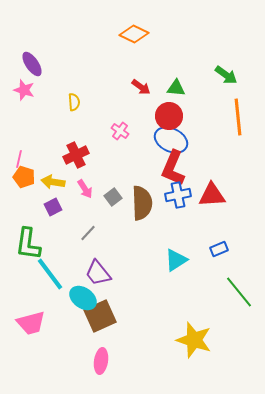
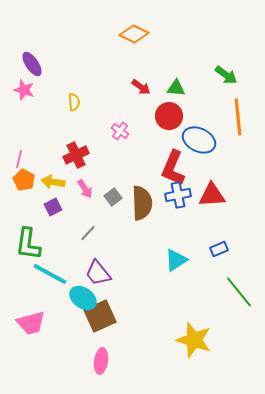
blue ellipse: moved 28 px right
orange pentagon: moved 3 px down; rotated 10 degrees clockwise
cyan line: rotated 24 degrees counterclockwise
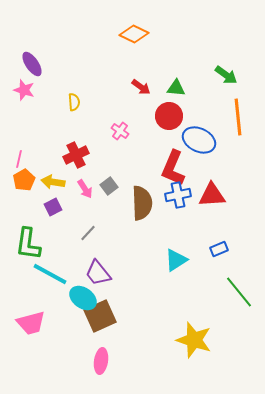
orange pentagon: rotated 15 degrees clockwise
gray square: moved 4 px left, 11 px up
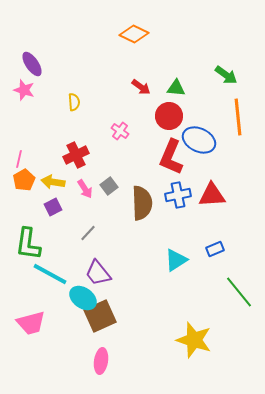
red L-shape: moved 2 px left, 11 px up
blue rectangle: moved 4 px left
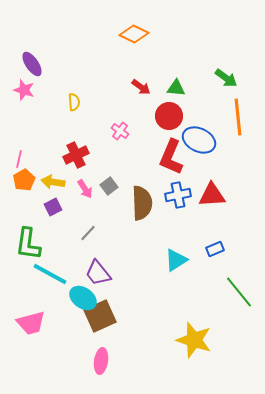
green arrow: moved 3 px down
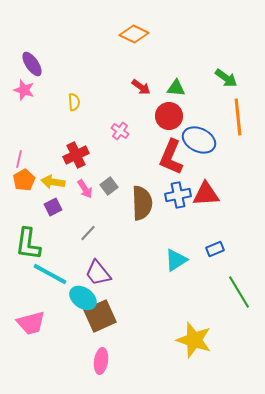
red triangle: moved 6 px left, 1 px up
green line: rotated 8 degrees clockwise
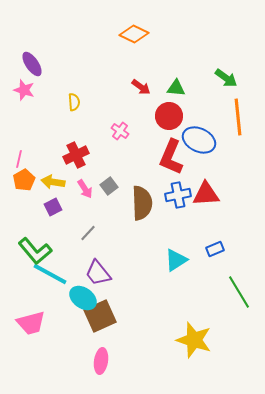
green L-shape: moved 7 px right, 7 px down; rotated 48 degrees counterclockwise
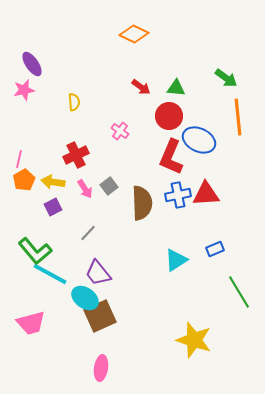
pink star: rotated 30 degrees counterclockwise
cyan ellipse: moved 2 px right
pink ellipse: moved 7 px down
